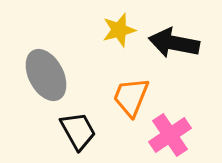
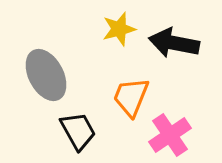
yellow star: moved 1 px up
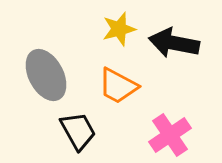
orange trapezoid: moved 13 px left, 11 px up; rotated 84 degrees counterclockwise
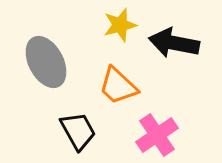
yellow star: moved 1 px right, 4 px up
gray ellipse: moved 13 px up
orange trapezoid: rotated 15 degrees clockwise
pink cross: moved 13 px left
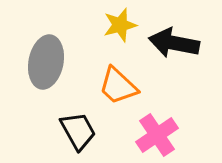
gray ellipse: rotated 39 degrees clockwise
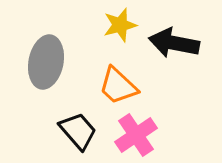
black trapezoid: rotated 12 degrees counterclockwise
pink cross: moved 21 px left
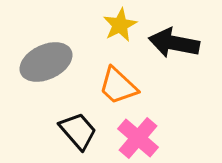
yellow star: rotated 12 degrees counterclockwise
gray ellipse: rotated 54 degrees clockwise
pink cross: moved 2 px right, 3 px down; rotated 15 degrees counterclockwise
